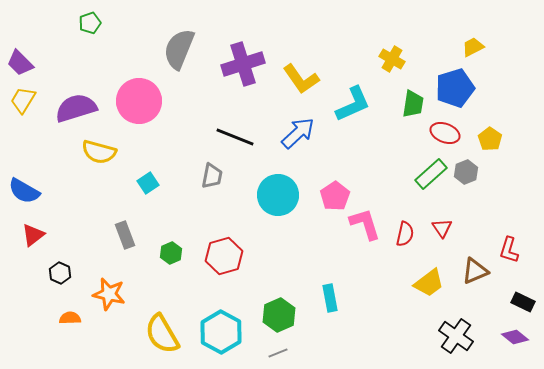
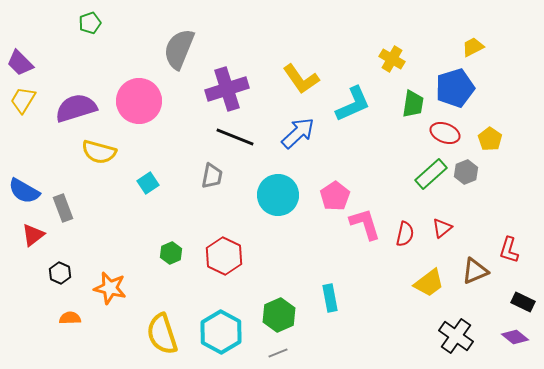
purple cross at (243, 64): moved 16 px left, 25 px down
red triangle at (442, 228): rotated 25 degrees clockwise
gray rectangle at (125, 235): moved 62 px left, 27 px up
red hexagon at (224, 256): rotated 18 degrees counterclockwise
orange star at (109, 294): moved 1 px right, 6 px up
yellow semicircle at (162, 334): rotated 12 degrees clockwise
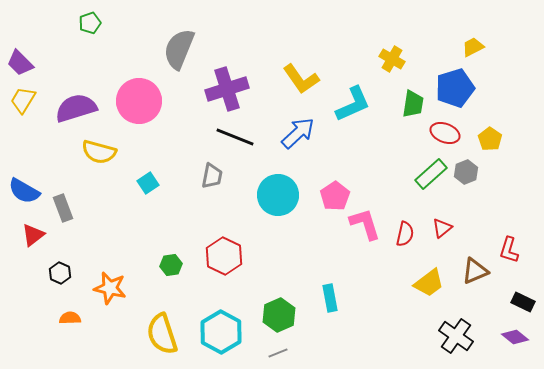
green hexagon at (171, 253): moved 12 px down; rotated 15 degrees clockwise
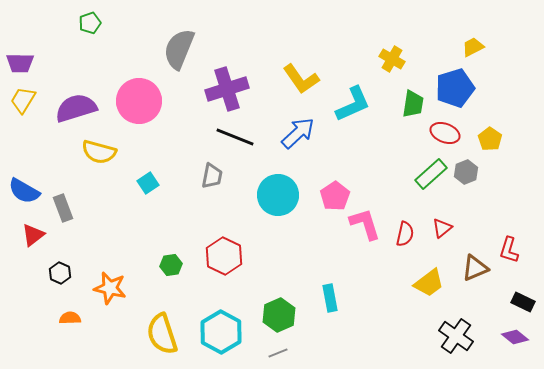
purple trapezoid at (20, 63): rotated 44 degrees counterclockwise
brown triangle at (475, 271): moved 3 px up
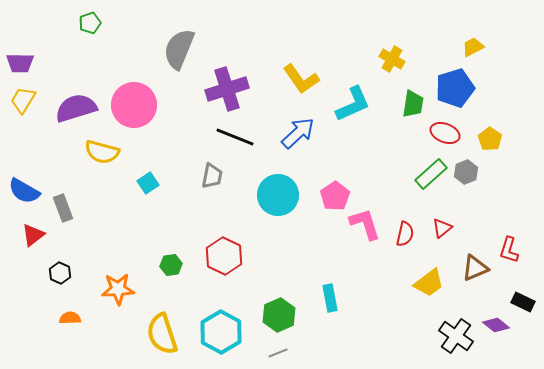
pink circle at (139, 101): moved 5 px left, 4 px down
yellow semicircle at (99, 152): moved 3 px right
orange star at (110, 288): moved 8 px right, 1 px down; rotated 16 degrees counterclockwise
purple diamond at (515, 337): moved 19 px left, 12 px up
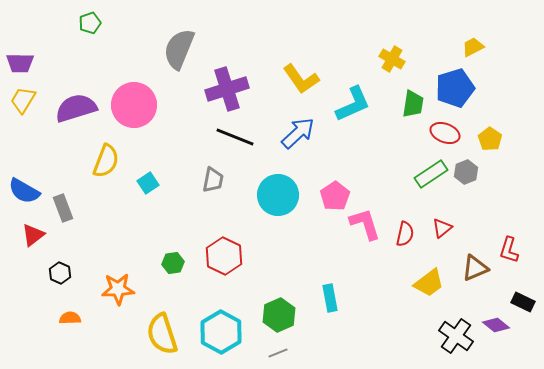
yellow semicircle at (102, 152): moved 4 px right, 9 px down; rotated 84 degrees counterclockwise
green rectangle at (431, 174): rotated 8 degrees clockwise
gray trapezoid at (212, 176): moved 1 px right, 4 px down
green hexagon at (171, 265): moved 2 px right, 2 px up
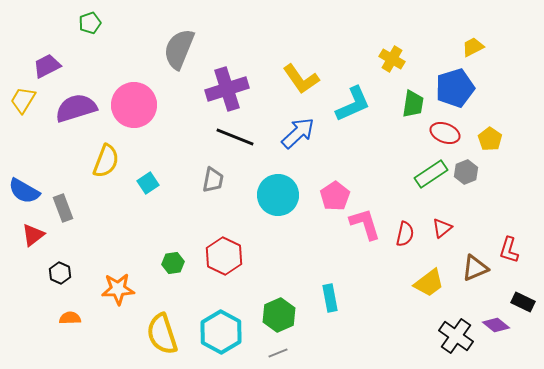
purple trapezoid at (20, 63): moved 27 px right, 3 px down; rotated 152 degrees clockwise
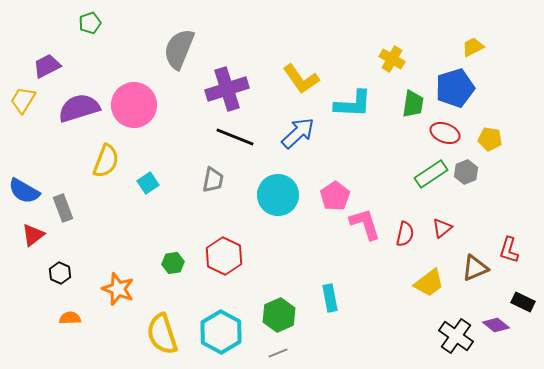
cyan L-shape at (353, 104): rotated 27 degrees clockwise
purple semicircle at (76, 108): moved 3 px right
yellow pentagon at (490, 139): rotated 25 degrees counterclockwise
orange star at (118, 289): rotated 24 degrees clockwise
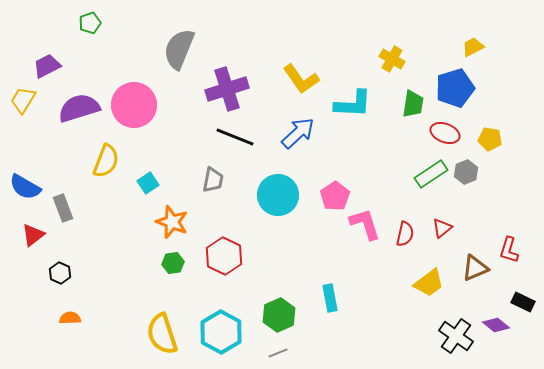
blue semicircle at (24, 191): moved 1 px right, 4 px up
orange star at (118, 289): moved 54 px right, 67 px up
